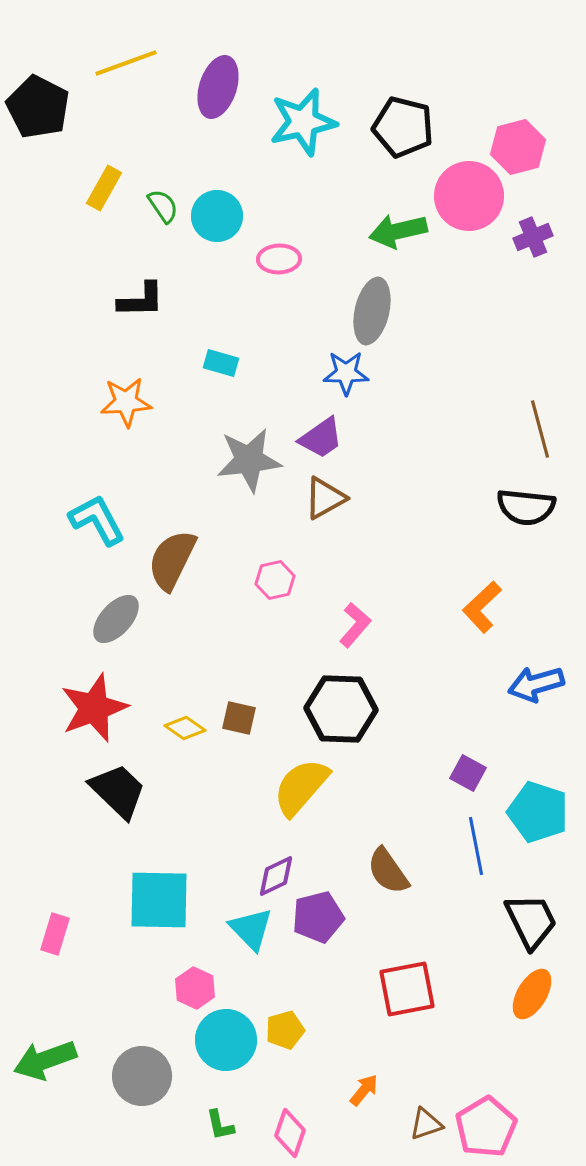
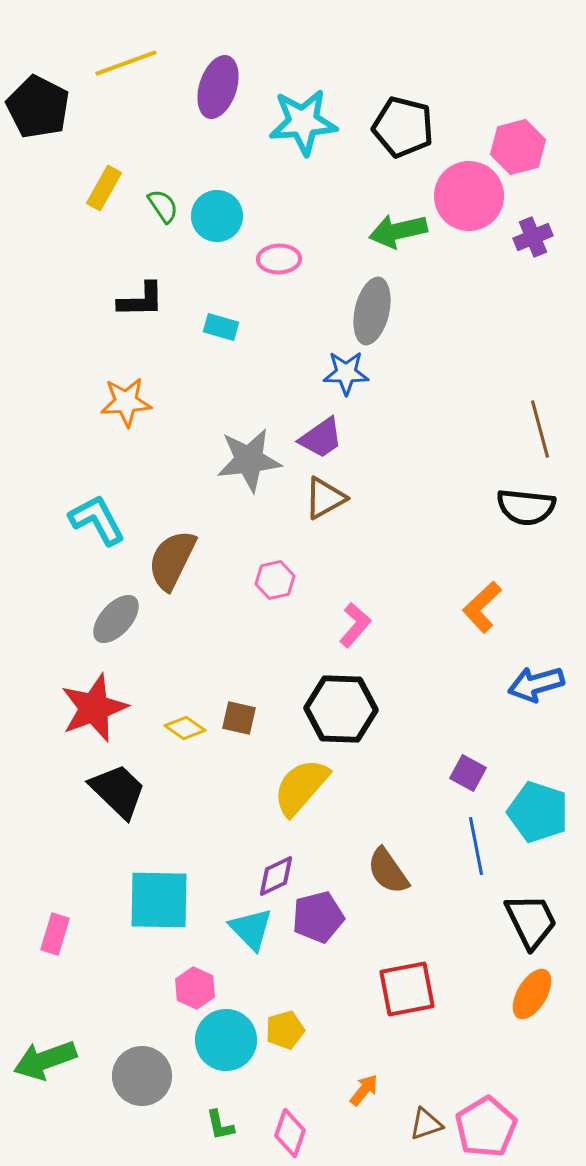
cyan star at (303, 122): rotated 8 degrees clockwise
cyan rectangle at (221, 363): moved 36 px up
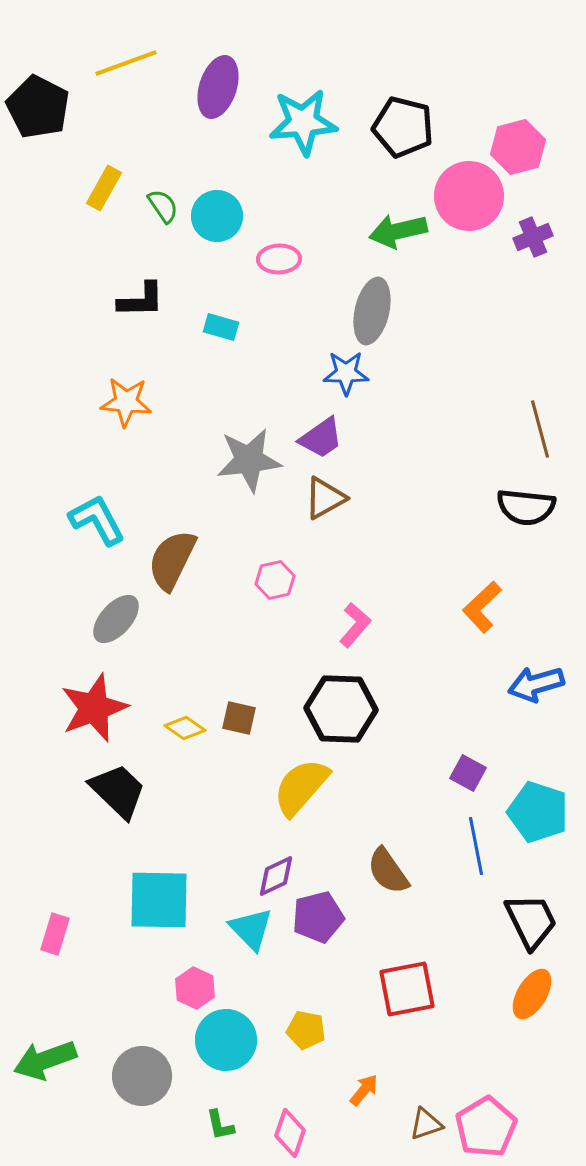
orange star at (126, 402): rotated 9 degrees clockwise
yellow pentagon at (285, 1030): moved 21 px right; rotated 27 degrees clockwise
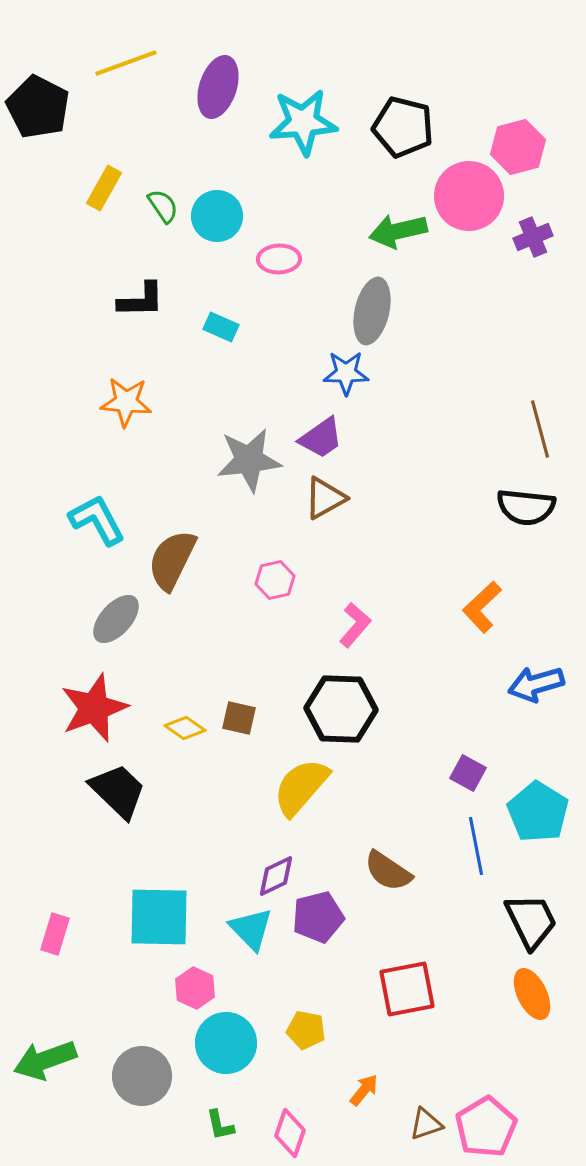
cyan rectangle at (221, 327): rotated 8 degrees clockwise
cyan pentagon at (538, 812): rotated 14 degrees clockwise
brown semicircle at (388, 871): rotated 21 degrees counterclockwise
cyan square at (159, 900): moved 17 px down
orange ellipse at (532, 994): rotated 57 degrees counterclockwise
cyan circle at (226, 1040): moved 3 px down
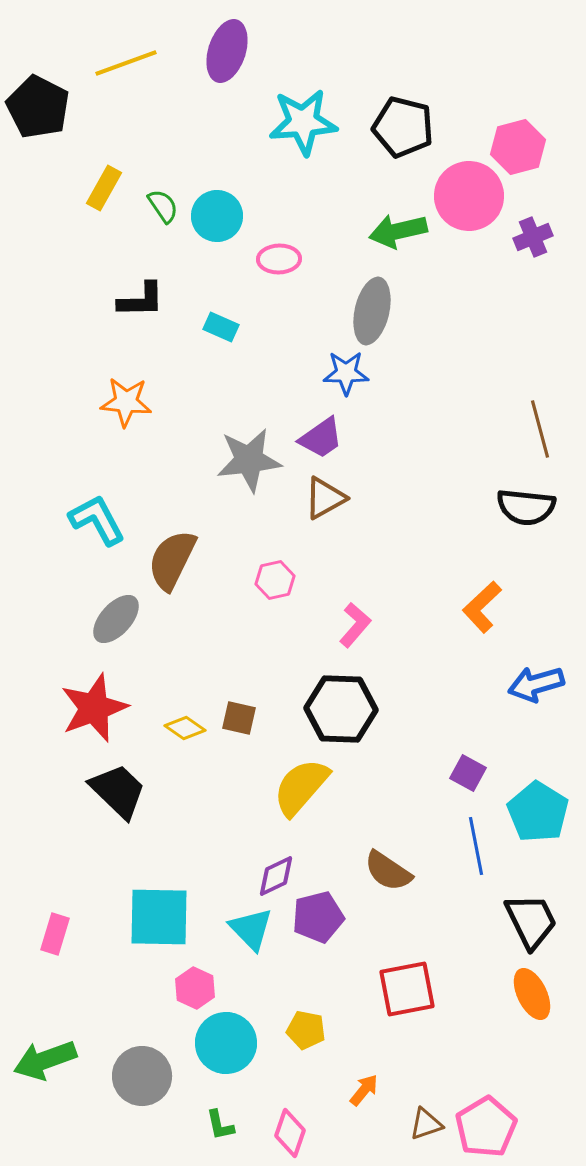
purple ellipse at (218, 87): moved 9 px right, 36 px up
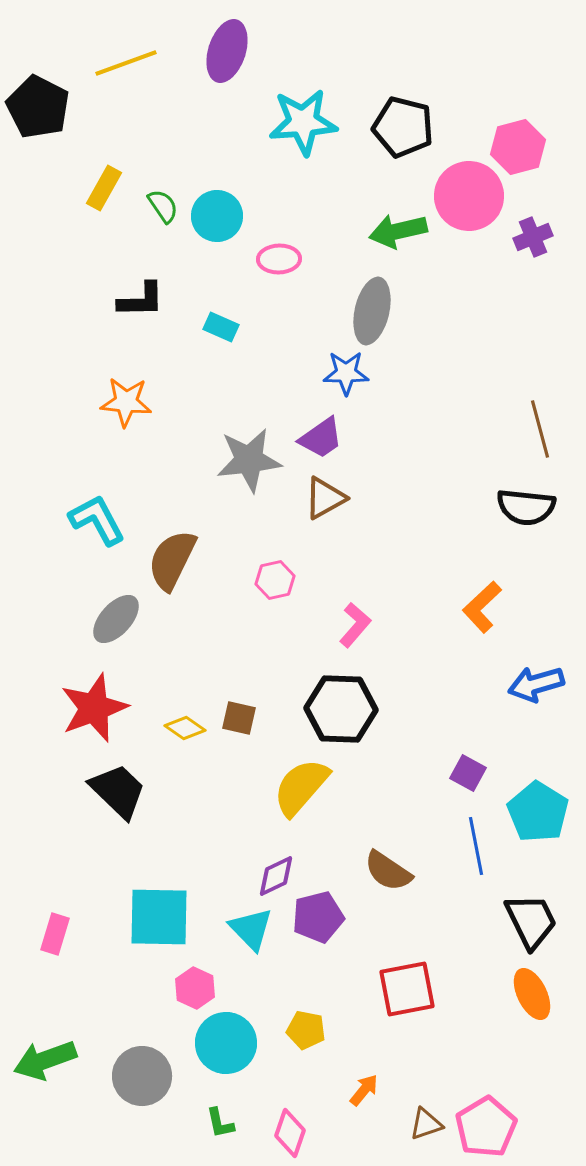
green L-shape at (220, 1125): moved 2 px up
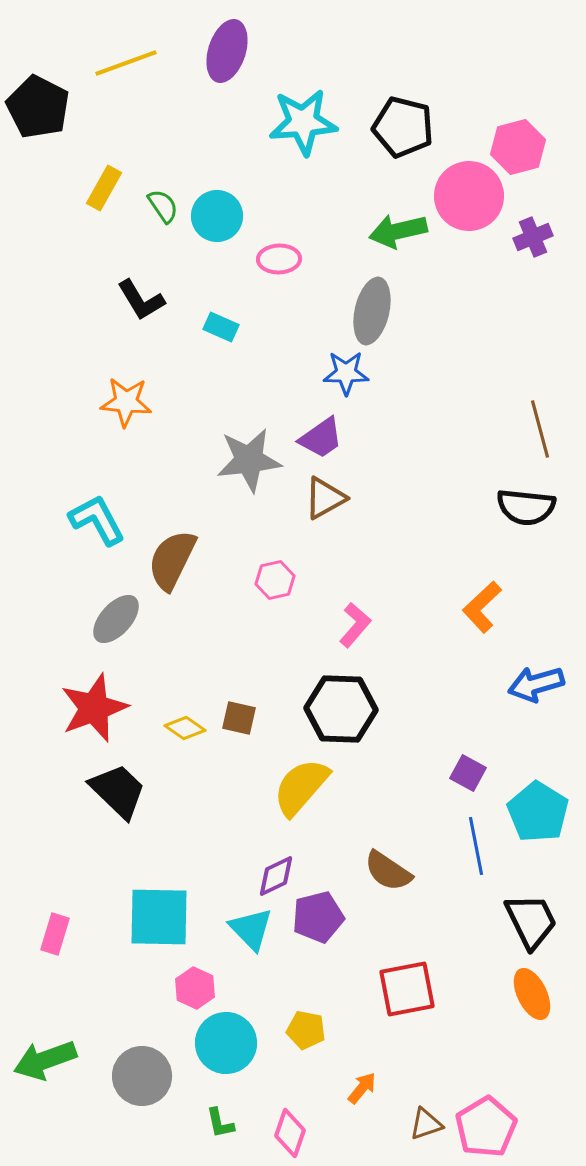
black L-shape at (141, 300): rotated 60 degrees clockwise
orange arrow at (364, 1090): moved 2 px left, 2 px up
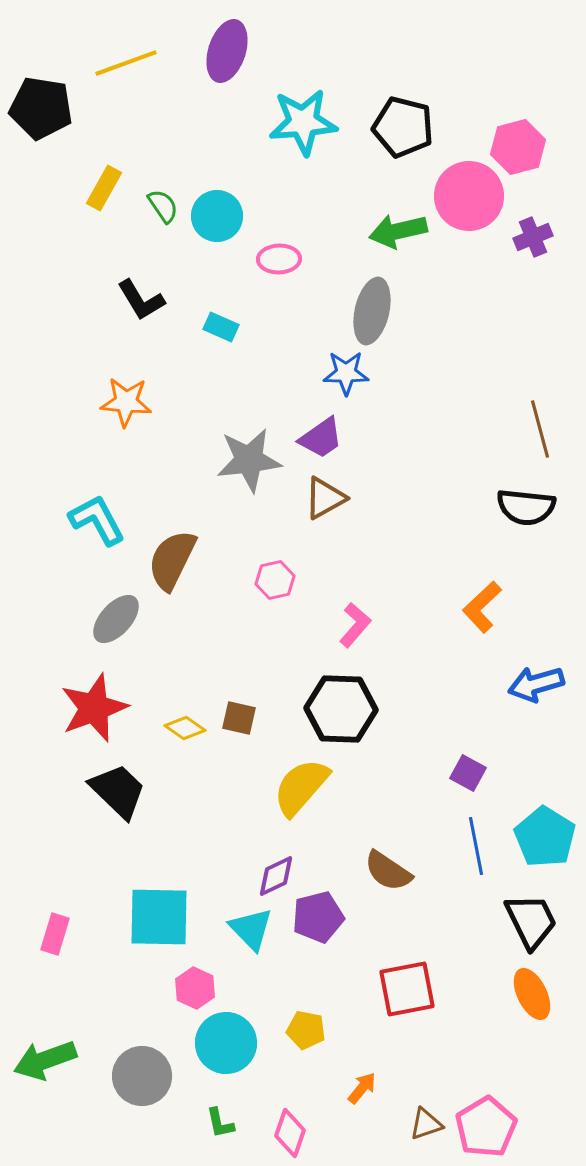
black pentagon at (38, 107): moved 3 px right, 1 px down; rotated 18 degrees counterclockwise
cyan pentagon at (538, 812): moved 7 px right, 25 px down
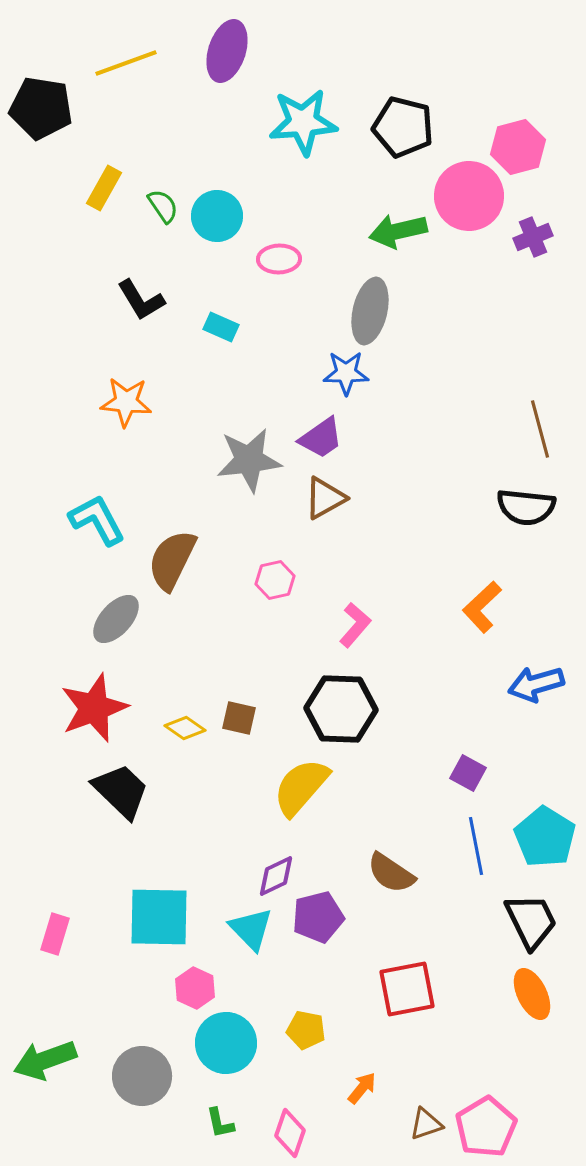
gray ellipse at (372, 311): moved 2 px left
black trapezoid at (118, 791): moved 3 px right
brown semicircle at (388, 871): moved 3 px right, 2 px down
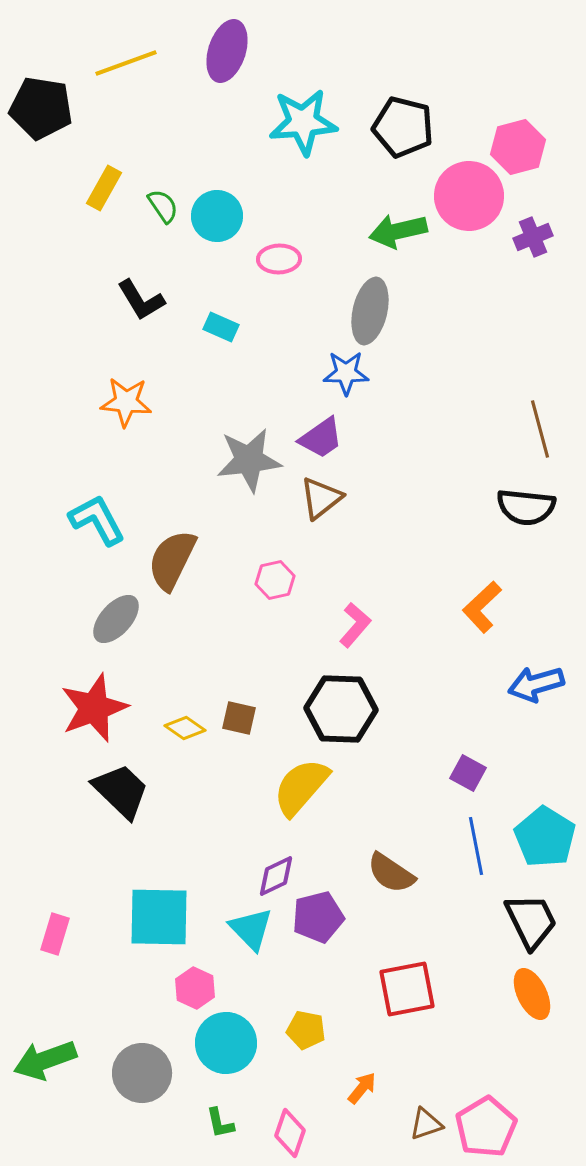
brown triangle at (325, 498): moved 4 px left; rotated 9 degrees counterclockwise
gray circle at (142, 1076): moved 3 px up
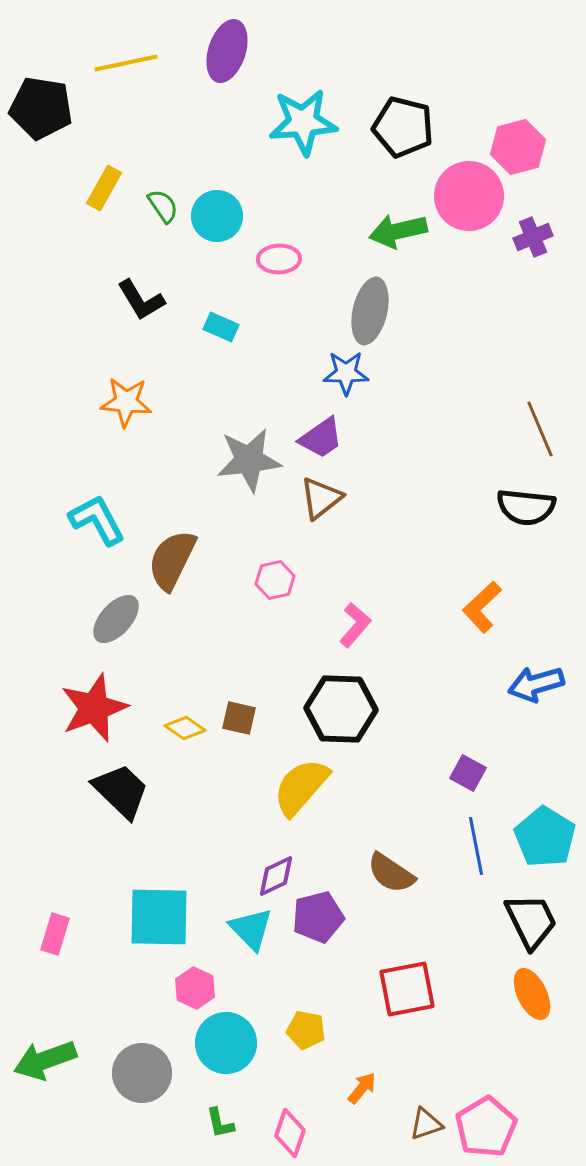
yellow line at (126, 63): rotated 8 degrees clockwise
brown line at (540, 429): rotated 8 degrees counterclockwise
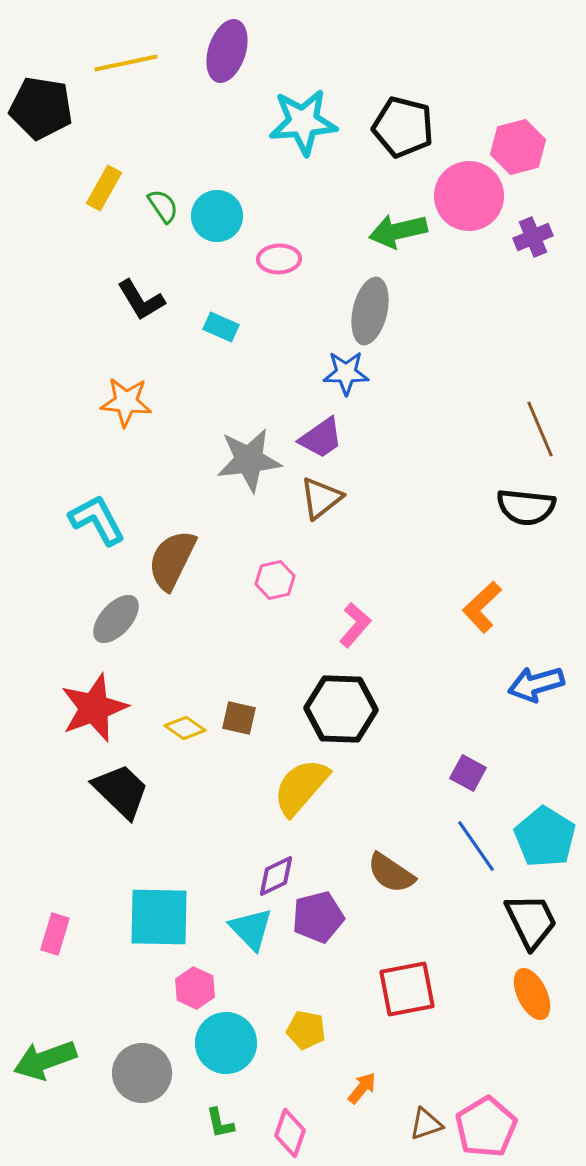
blue line at (476, 846): rotated 24 degrees counterclockwise
